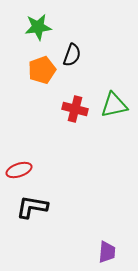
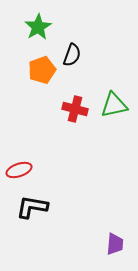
green star: rotated 24 degrees counterclockwise
purple trapezoid: moved 8 px right, 8 px up
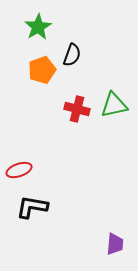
red cross: moved 2 px right
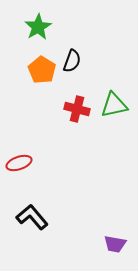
black semicircle: moved 6 px down
orange pentagon: rotated 20 degrees counterclockwise
red ellipse: moved 7 px up
black L-shape: moved 10 px down; rotated 40 degrees clockwise
purple trapezoid: rotated 95 degrees clockwise
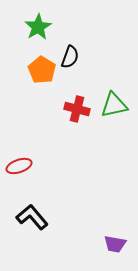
black semicircle: moved 2 px left, 4 px up
red ellipse: moved 3 px down
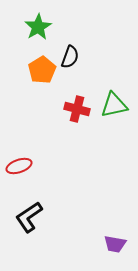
orange pentagon: rotated 8 degrees clockwise
black L-shape: moved 3 px left; rotated 84 degrees counterclockwise
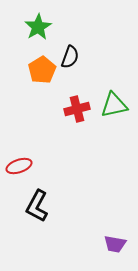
red cross: rotated 30 degrees counterclockwise
black L-shape: moved 8 px right, 11 px up; rotated 28 degrees counterclockwise
